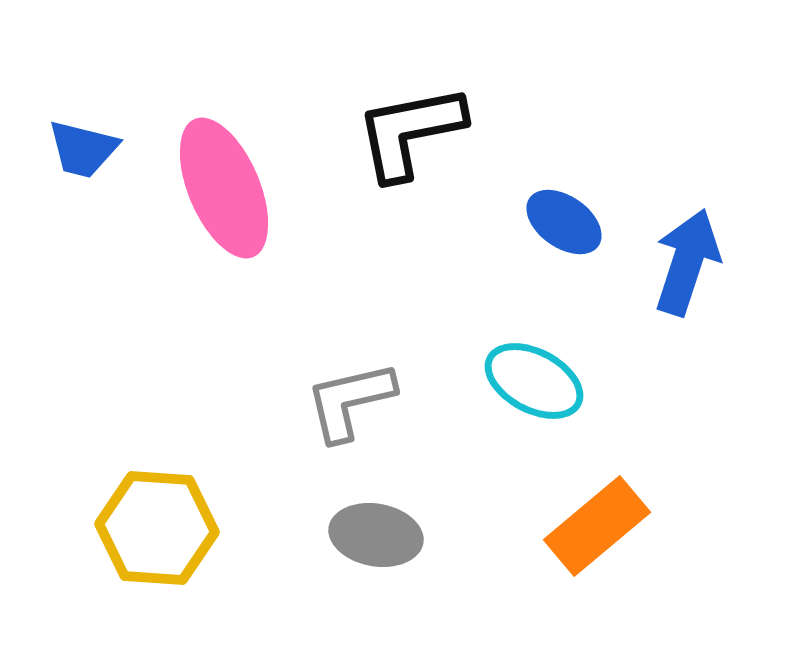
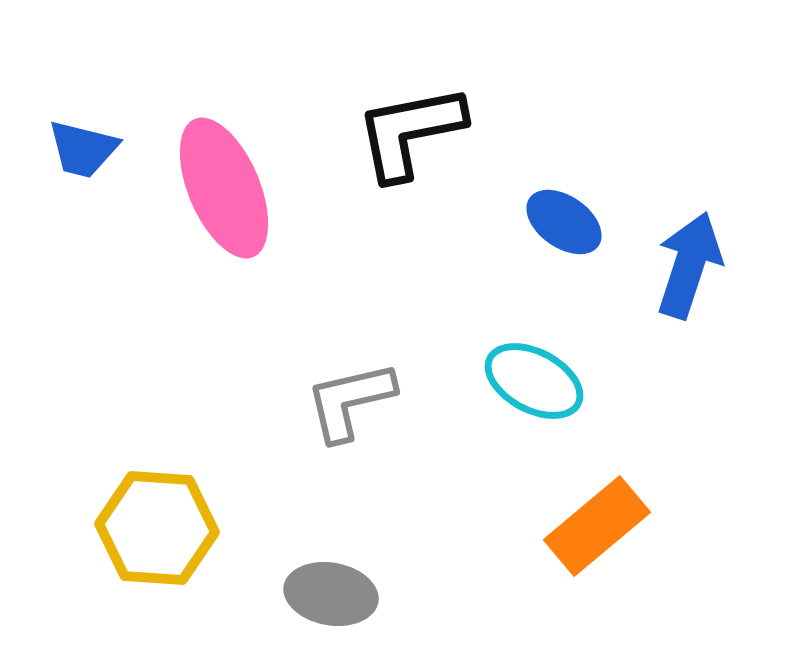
blue arrow: moved 2 px right, 3 px down
gray ellipse: moved 45 px left, 59 px down
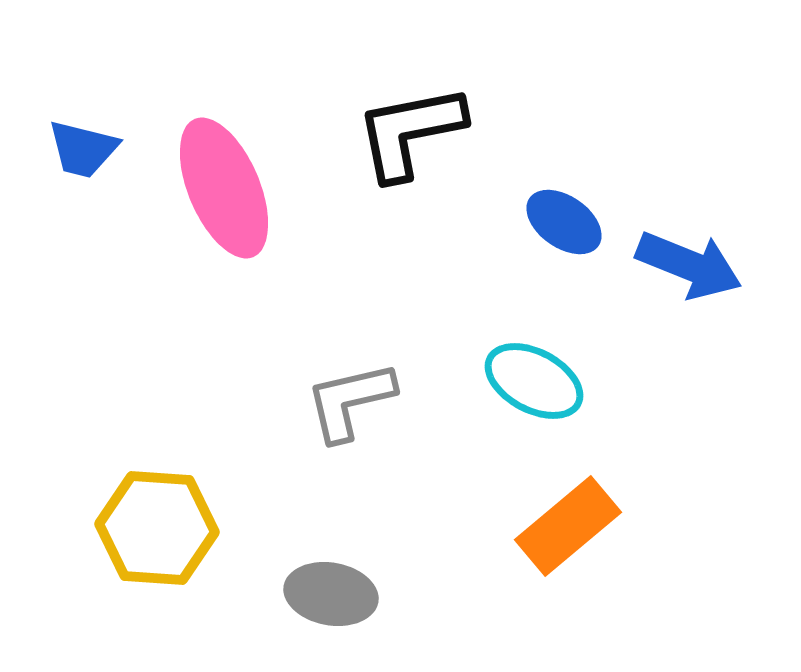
blue arrow: rotated 94 degrees clockwise
orange rectangle: moved 29 px left
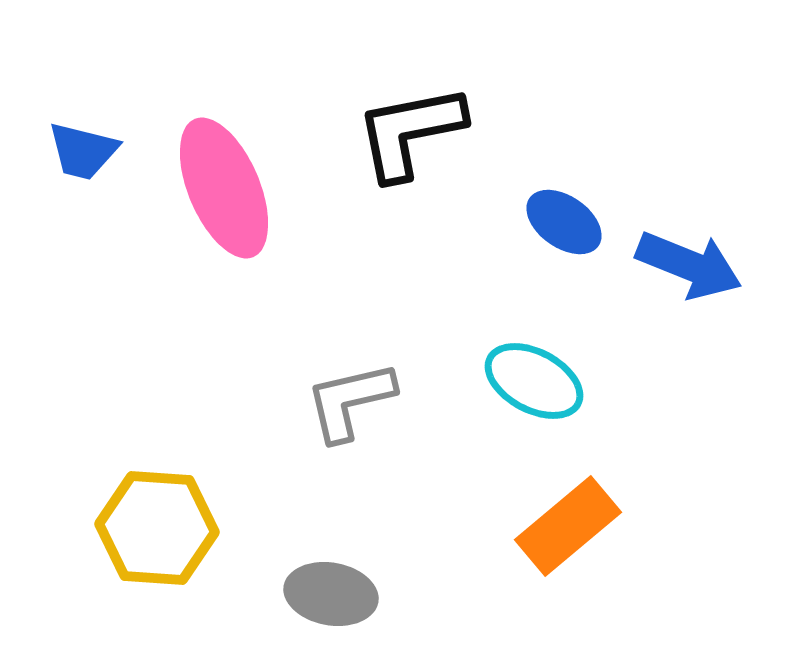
blue trapezoid: moved 2 px down
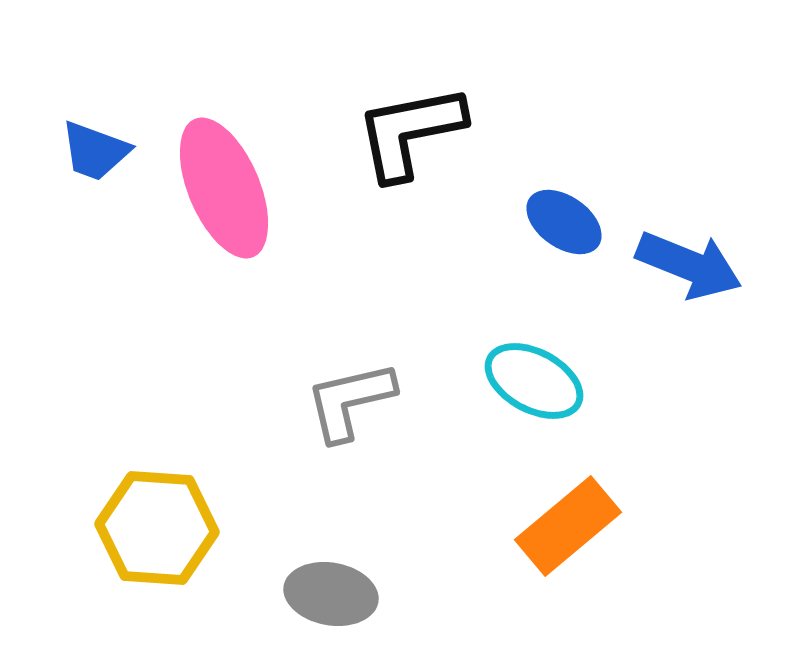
blue trapezoid: moved 12 px right; rotated 6 degrees clockwise
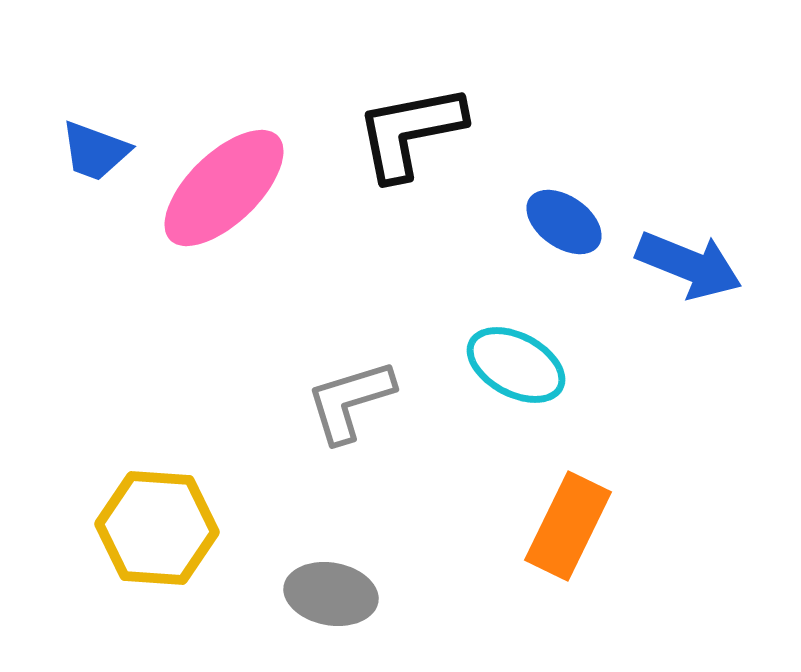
pink ellipse: rotated 69 degrees clockwise
cyan ellipse: moved 18 px left, 16 px up
gray L-shape: rotated 4 degrees counterclockwise
orange rectangle: rotated 24 degrees counterclockwise
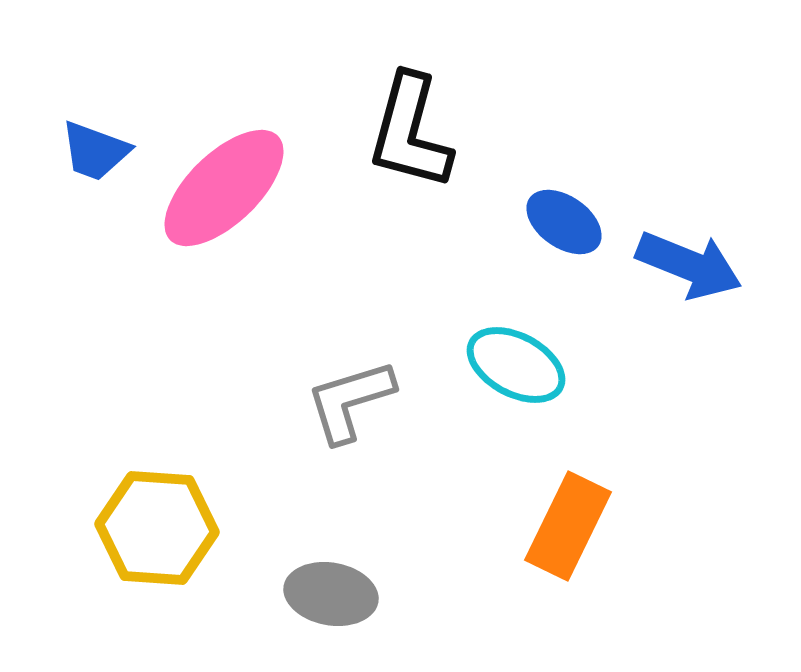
black L-shape: rotated 64 degrees counterclockwise
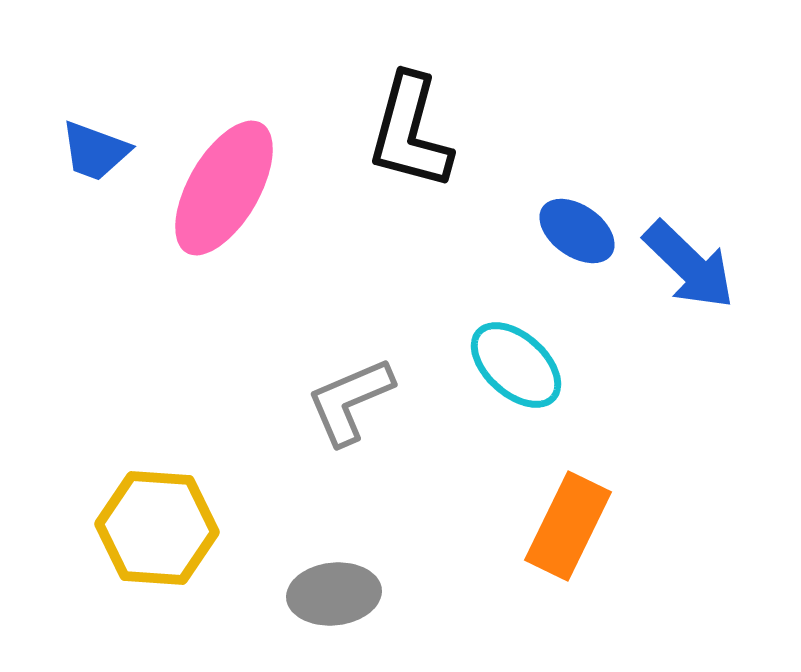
pink ellipse: rotated 16 degrees counterclockwise
blue ellipse: moved 13 px right, 9 px down
blue arrow: rotated 22 degrees clockwise
cyan ellipse: rotated 14 degrees clockwise
gray L-shape: rotated 6 degrees counterclockwise
gray ellipse: moved 3 px right; rotated 16 degrees counterclockwise
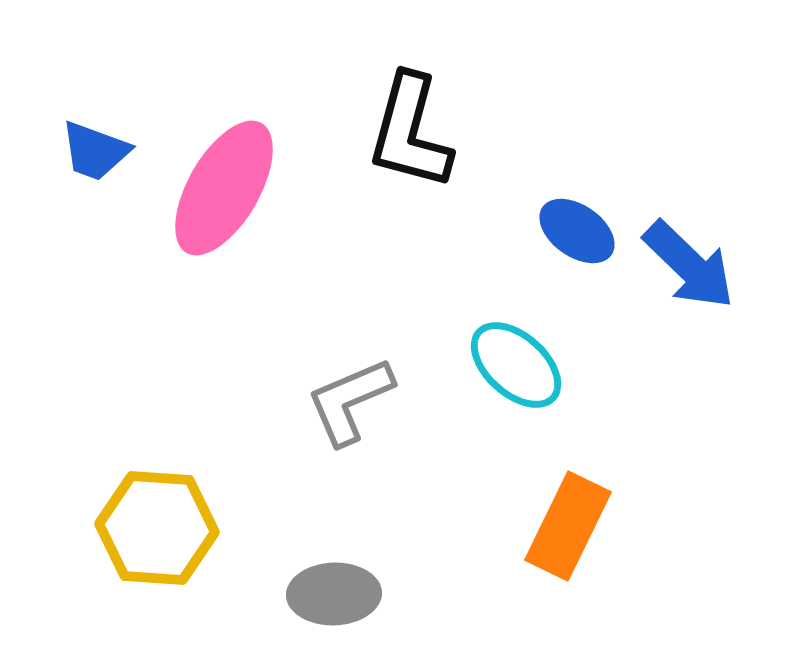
gray ellipse: rotated 4 degrees clockwise
